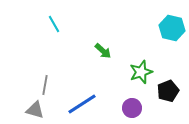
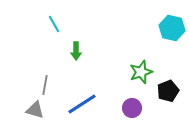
green arrow: moved 27 px left; rotated 48 degrees clockwise
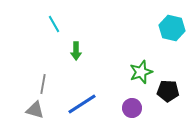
gray line: moved 2 px left, 1 px up
black pentagon: rotated 25 degrees clockwise
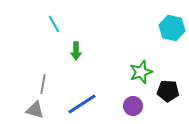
purple circle: moved 1 px right, 2 px up
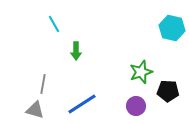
purple circle: moved 3 px right
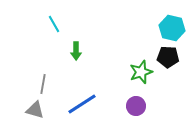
black pentagon: moved 34 px up
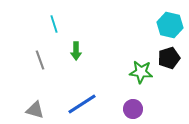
cyan line: rotated 12 degrees clockwise
cyan hexagon: moved 2 px left, 3 px up
black pentagon: moved 1 px right, 1 px down; rotated 20 degrees counterclockwise
green star: rotated 25 degrees clockwise
gray line: moved 3 px left, 24 px up; rotated 30 degrees counterclockwise
purple circle: moved 3 px left, 3 px down
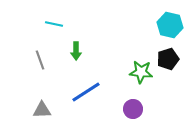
cyan line: rotated 60 degrees counterclockwise
black pentagon: moved 1 px left, 1 px down
blue line: moved 4 px right, 12 px up
gray triangle: moved 7 px right; rotated 18 degrees counterclockwise
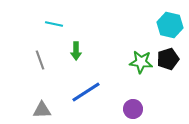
green star: moved 10 px up
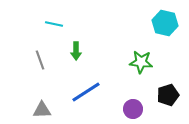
cyan hexagon: moved 5 px left, 2 px up
black pentagon: moved 36 px down
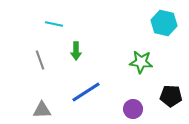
cyan hexagon: moved 1 px left
black pentagon: moved 3 px right, 1 px down; rotated 20 degrees clockwise
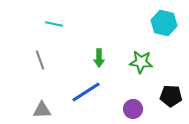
green arrow: moved 23 px right, 7 px down
